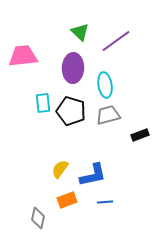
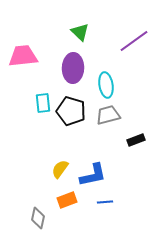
purple line: moved 18 px right
cyan ellipse: moved 1 px right
black rectangle: moved 4 px left, 5 px down
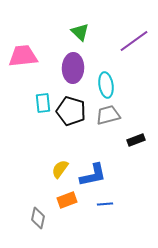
blue line: moved 2 px down
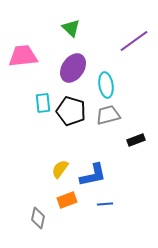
green triangle: moved 9 px left, 4 px up
purple ellipse: rotated 32 degrees clockwise
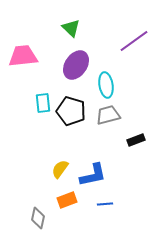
purple ellipse: moved 3 px right, 3 px up
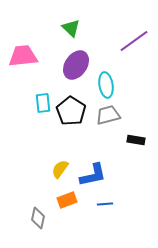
black pentagon: rotated 16 degrees clockwise
black rectangle: rotated 30 degrees clockwise
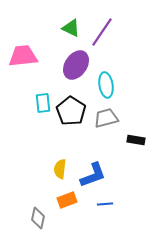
green triangle: rotated 18 degrees counterclockwise
purple line: moved 32 px left, 9 px up; rotated 20 degrees counterclockwise
gray trapezoid: moved 2 px left, 3 px down
yellow semicircle: rotated 30 degrees counterclockwise
blue L-shape: rotated 8 degrees counterclockwise
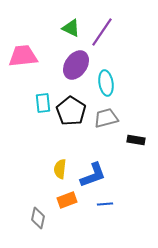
cyan ellipse: moved 2 px up
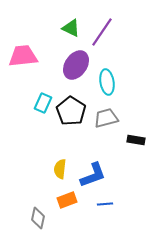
cyan ellipse: moved 1 px right, 1 px up
cyan rectangle: rotated 30 degrees clockwise
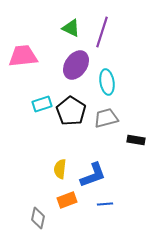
purple line: rotated 16 degrees counterclockwise
cyan rectangle: moved 1 px left, 1 px down; rotated 48 degrees clockwise
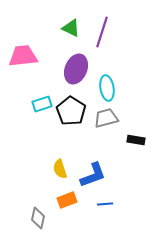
purple ellipse: moved 4 px down; rotated 12 degrees counterclockwise
cyan ellipse: moved 6 px down
yellow semicircle: rotated 24 degrees counterclockwise
